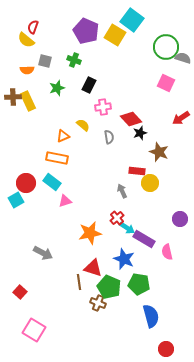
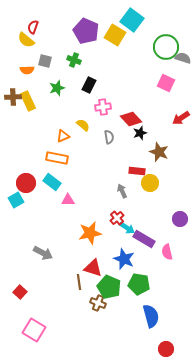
pink triangle at (65, 201): moved 3 px right, 1 px up; rotated 16 degrees clockwise
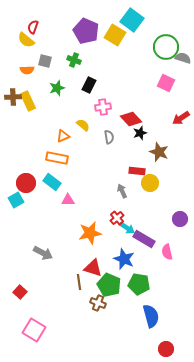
green pentagon at (109, 287): moved 2 px up
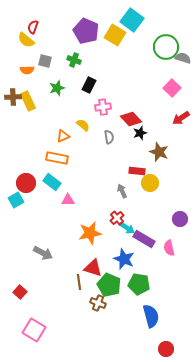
pink square at (166, 83): moved 6 px right, 5 px down; rotated 18 degrees clockwise
pink semicircle at (167, 252): moved 2 px right, 4 px up
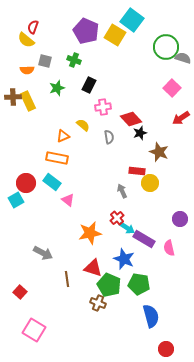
pink triangle at (68, 200): rotated 40 degrees clockwise
brown line at (79, 282): moved 12 px left, 3 px up
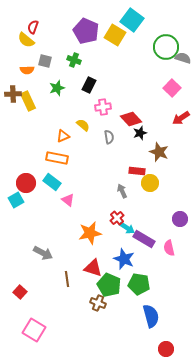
brown cross at (13, 97): moved 3 px up
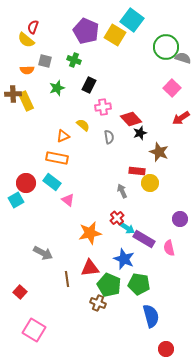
yellow rectangle at (28, 101): moved 2 px left
red triangle at (93, 268): moved 3 px left; rotated 24 degrees counterclockwise
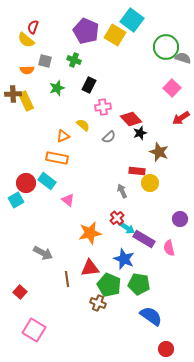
gray semicircle at (109, 137): rotated 56 degrees clockwise
cyan rectangle at (52, 182): moved 5 px left, 1 px up
blue semicircle at (151, 316): rotated 40 degrees counterclockwise
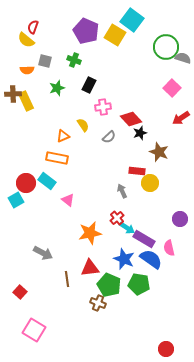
yellow semicircle at (83, 125): rotated 16 degrees clockwise
blue semicircle at (151, 316): moved 57 px up
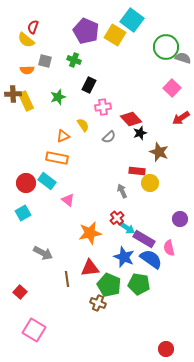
green star at (57, 88): moved 1 px right, 9 px down
cyan square at (16, 200): moved 7 px right, 13 px down
blue star at (124, 259): moved 2 px up
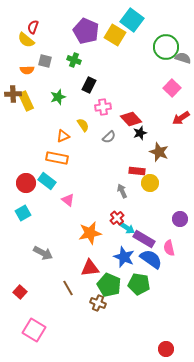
brown line at (67, 279): moved 1 px right, 9 px down; rotated 21 degrees counterclockwise
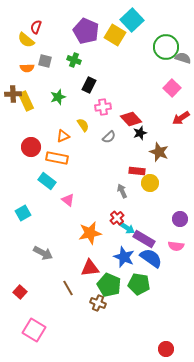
cyan square at (132, 20): rotated 10 degrees clockwise
red semicircle at (33, 27): moved 3 px right
orange semicircle at (27, 70): moved 2 px up
red circle at (26, 183): moved 5 px right, 36 px up
pink semicircle at (169, 248): moved 7 px right, 2 px up; rotated 70 degrees counterclockwise
blue semicircle at (151, 259): moved 1 px up
